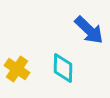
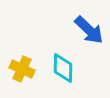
yellow cross: moved 5 px right; rotated 10 degrees counterclockwise
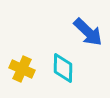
blue arrow: moved 1 px left, 2 px down
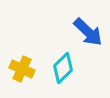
cyan diamond: rotated 44 degrees clockwise
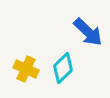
yellow cross: moved 4 px right
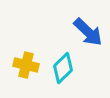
yellow cross: moved 4 px up; rotated 10 degrees counterclockwise
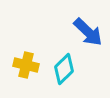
cyan diamond: moved 1 px right, 1 px down
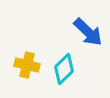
yellow cross: moved 1 px right
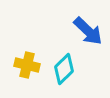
blue arrow: moved 1 px up
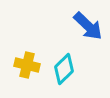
blue arrow: moved 5 px up
